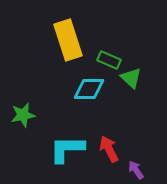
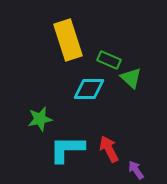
green star: moved 17 px right, 4 px down
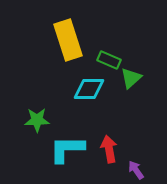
green triangle: rotated 35 degrees clockwise
green star: moved 3 px left, 1 px down; rotated 10 degrees clockwise
red arrow: rotated 16 degrees clockwise
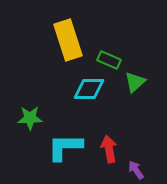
green triangle: moved 4 px right, 4 px down
green star: moved 7 px left, 2 px up
cyan L-shape: moved 2 px left, 2 px up
